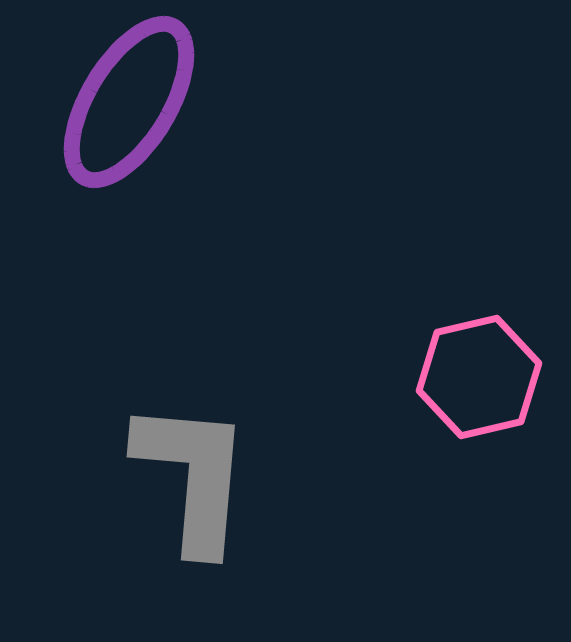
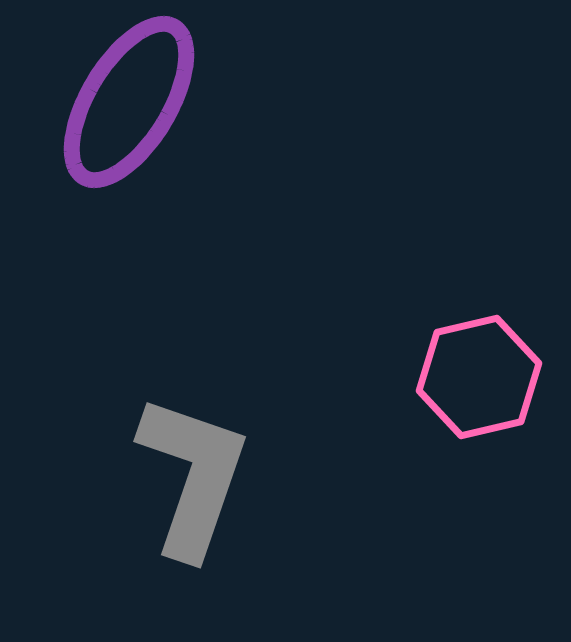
gray L-shape: rotated 14 degrees clockwise
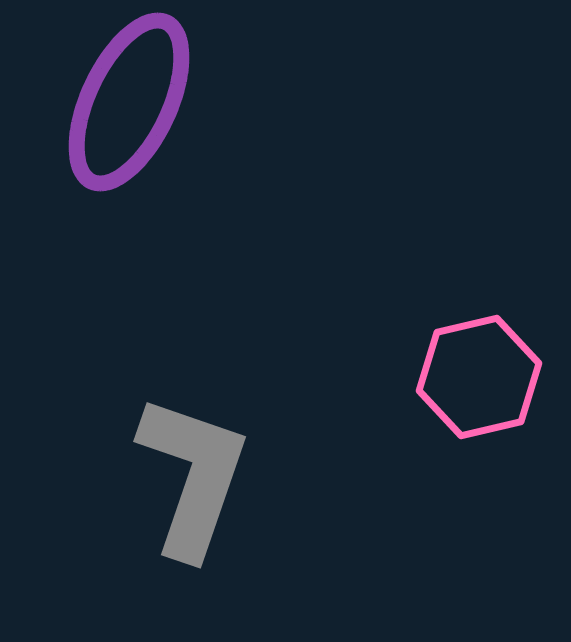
purple ellipse: rotated 6 degrees counterclockwise
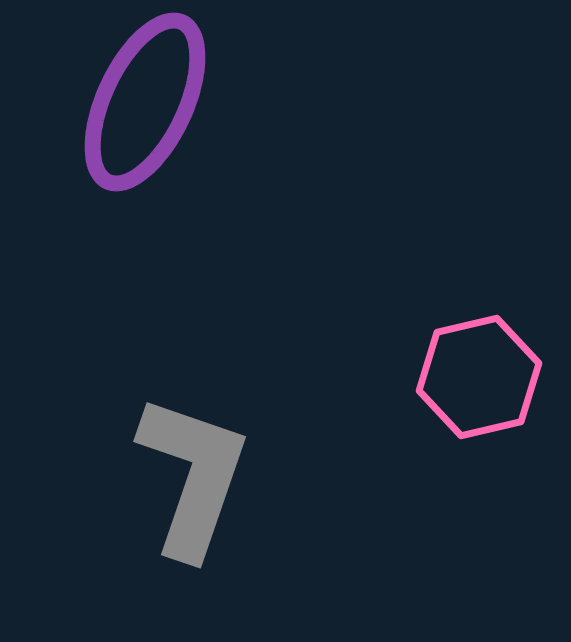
purple ellipse: moved 16 px right
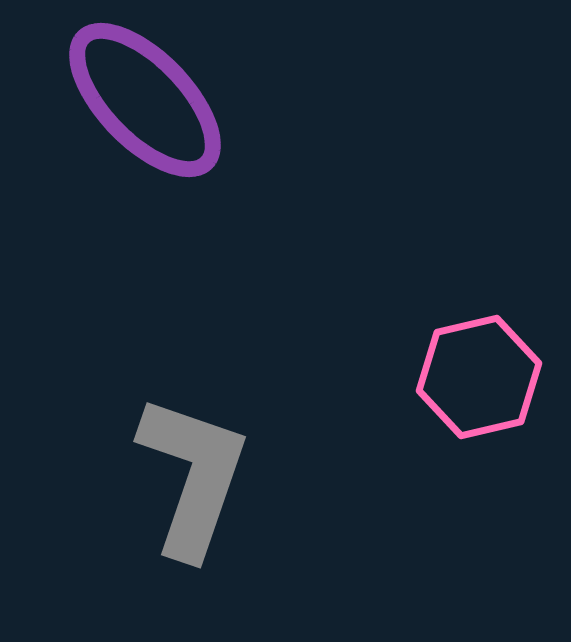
purple ellipse: moved 2 px up; rotated 69 degrees counterclockwise
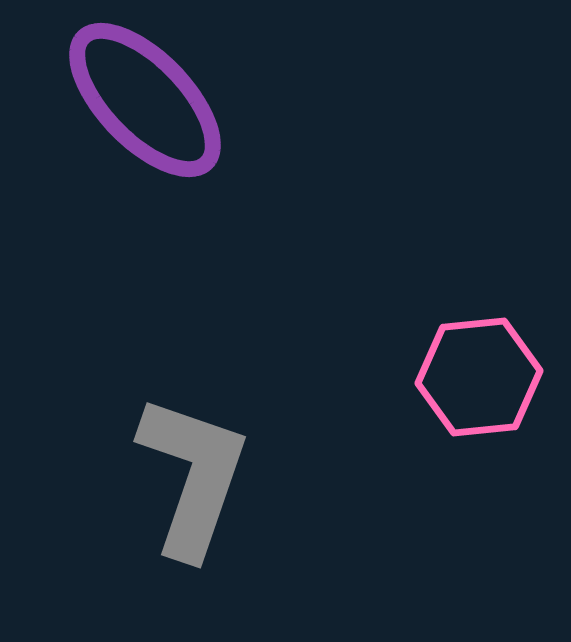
pink hexagon: rotated 7 degrees clockwise
